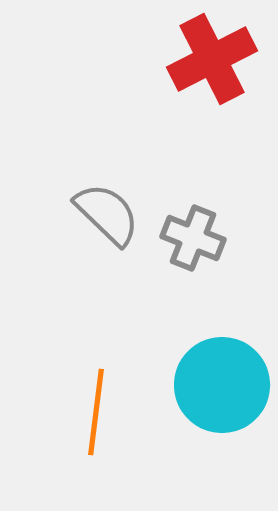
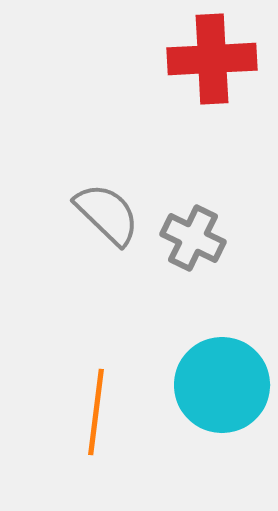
red cross: rotated 24 degrees clockwise
gray cross: rotated 4 degrees clockwise
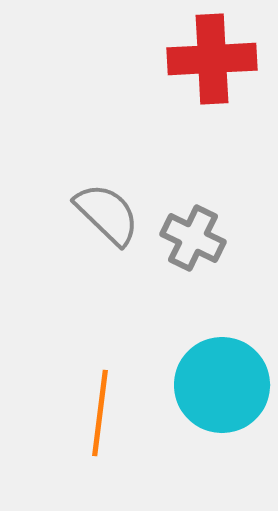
orange line: moved 4 px right, 1 px down
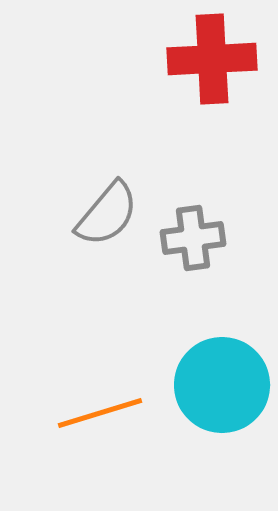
gray semicircle: rotated 86 degrees clockwise
gray cross: rotated 34 degrees counterclockwise
orange line: rotated 66 degrees clockwise
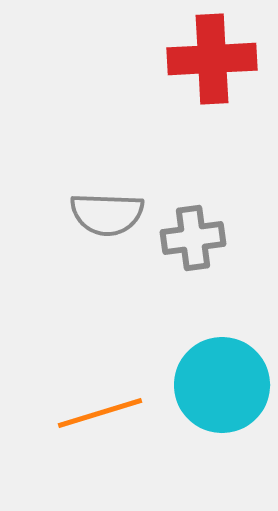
gray semicircle: rotated 52 degrees clockwise
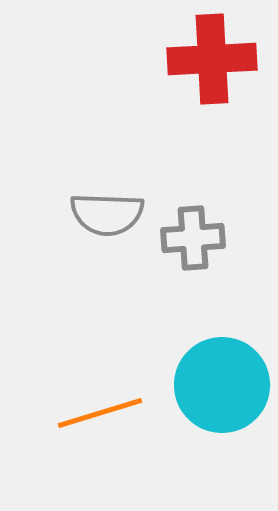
gray cross: rotated 4 degrees clockwise
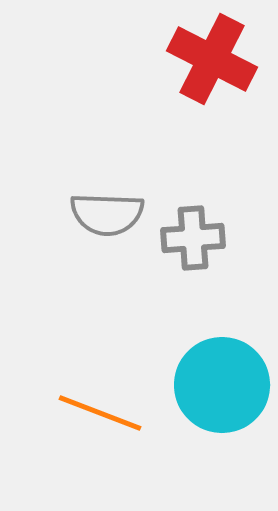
red cross: rotated 30 degrees clockwise
orange line: rotated 38 degrees clockwise
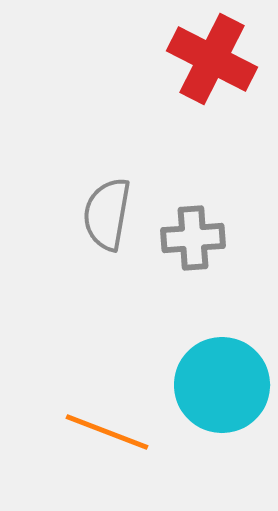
gray semicircle: rotated 98 degrees clockwise
orange line: moved 7 px right, 19 px down
